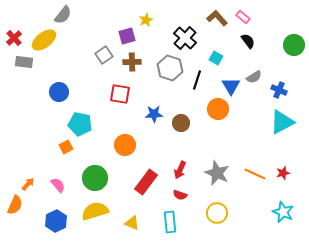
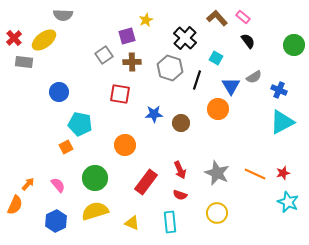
gray semicircle at (63, 15): rotated 54 degrees clockwise
red arrow at (180, 170): rotated 48 degrees counterclockwise
cyan star at (283, 212): moved 5 px right, 10 px up
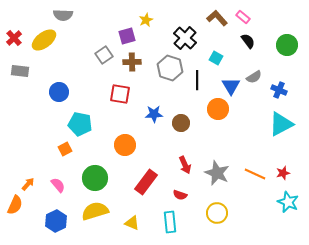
green circle at (294, 45): moved 7 px left
gray rectangle at (24, 62): moved 4 px left, 9 px down
black line at (197, 80): rotated 18 degrees counterclockwise
cyan triangle at (282, 122): moved 1 px left, 2 px down
orange square at (66, 147): moved 1 px left, 2 px down
red arrow at (180, 170): moved 5 px right, 5 px up
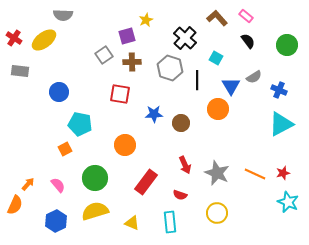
pink rectangle at (243, 17): moved 3 px right, 1 px up
red cross at (14, 38): rotated 14 degrees counterclockwise
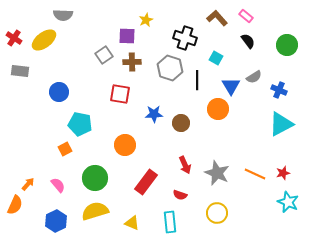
purple square at (127, 36): rotated 18 degrees clockwise
black cross at (185, 38): rotated 25 degrees counterclockwise
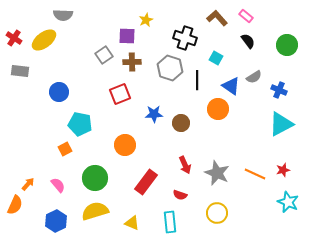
blue triangle at (231, 86): rotated 24 degrees counterclockwise
red square at (120, 94): rotated 30 degrees counterclockwise
red star at (283, 173): moved 3 px up
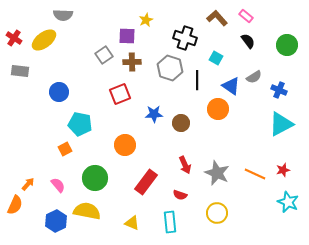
yellow semicircle at (95, 211): moved 8 px left; rotated 28 degrees clockwise
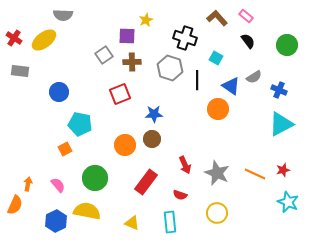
brown circle at (181, 123): moved 29 px left, 16 px down
orange arrow at (28, 184): rotated 32 degrees counterclockwise
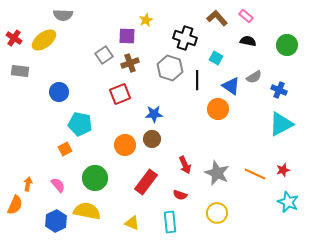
black semicircle at (248, 41): rotated 42 degrees counterclockwise
brown cross at (132, 62): moved 2 px left, 1 px down; rotated 18 degrees counterclockwise
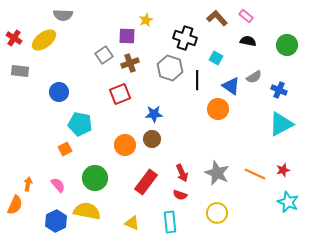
red arrow at (185, 165): moved 3 px left, 8 px down
